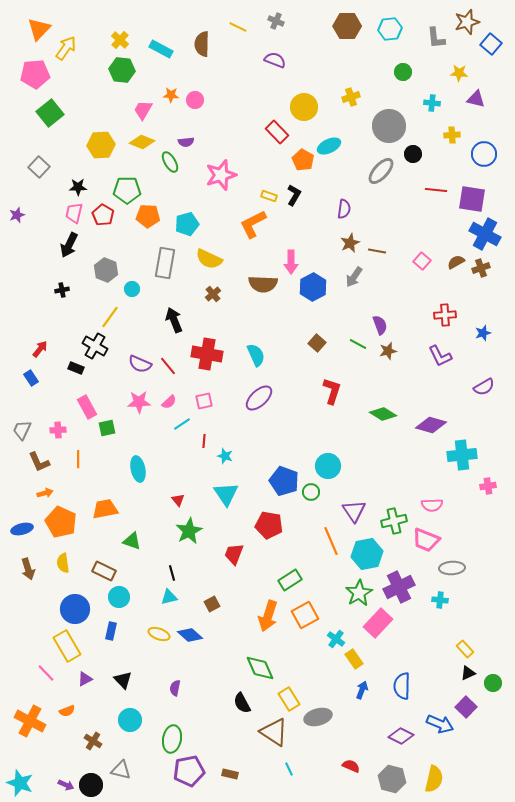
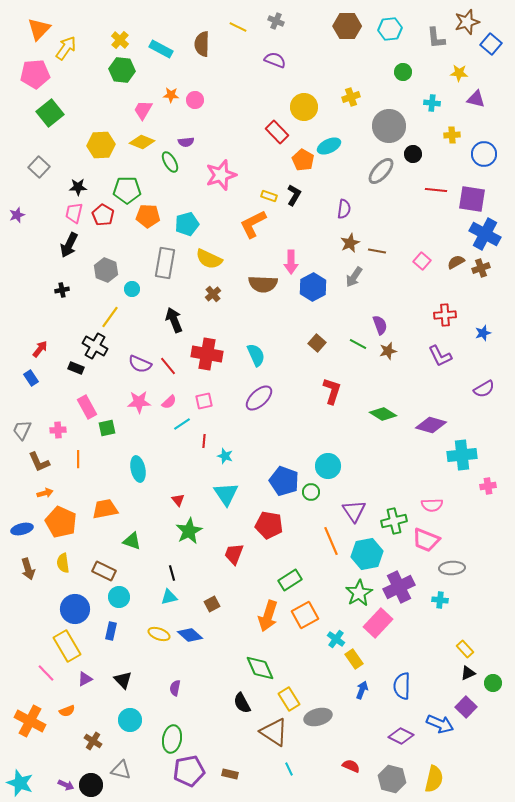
purple semicircle at (484, 387): moved 2 px down
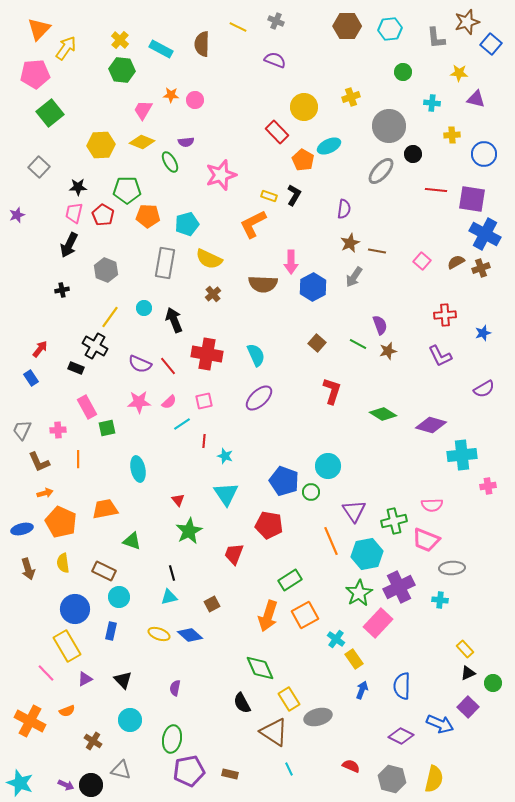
cyan circle at (132, 289): moved 12 px right, 19 px down
purple square at (466, 707): moved 2 px right
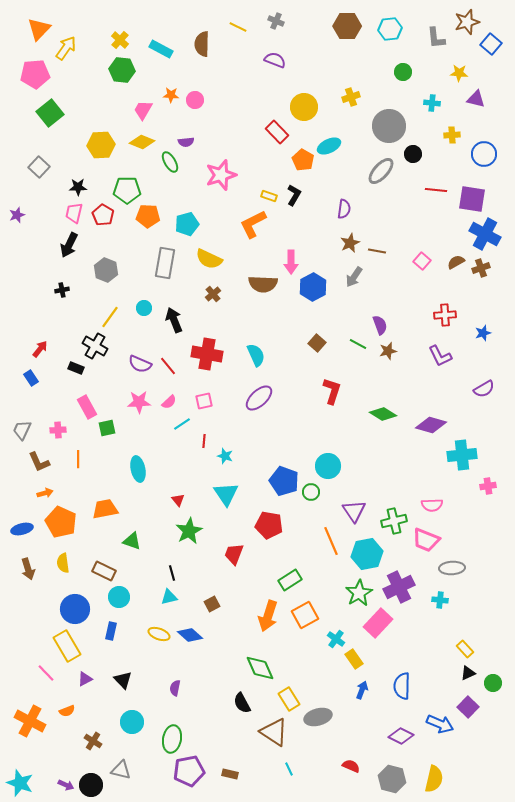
cyan circle at (130, 720): moved 2 px right, 2 px down
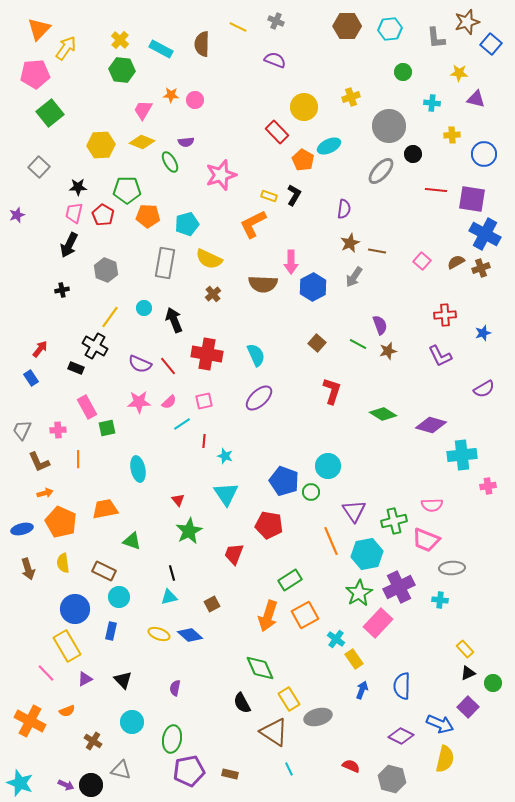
yellow semicircle at (434, 779): moved 11 px right, 20 px up
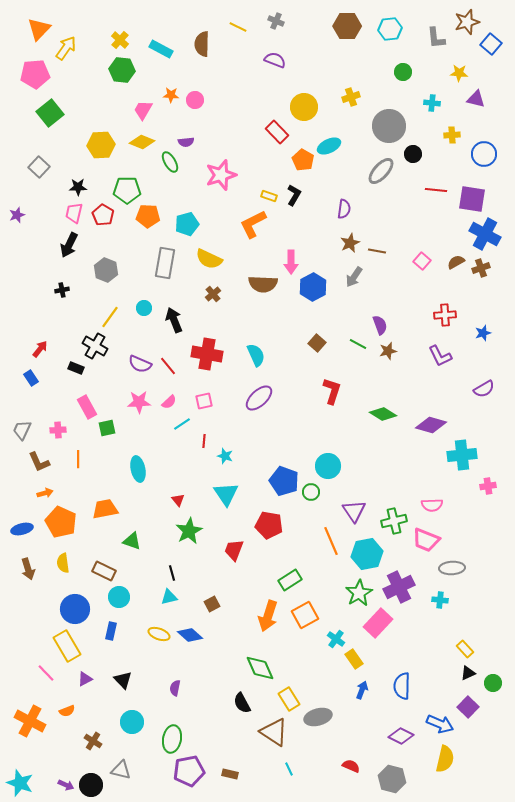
red trapezoid at (234, 554): moved 4 px up
